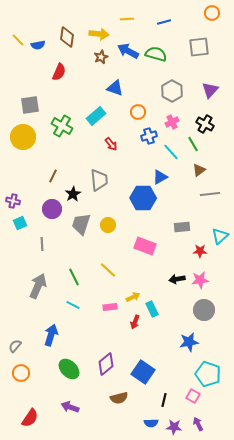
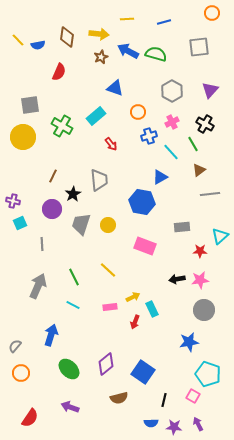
blue hexagon at (143, 198): moved 1 px left, 4 px down; rotated 10 degrees clockwise
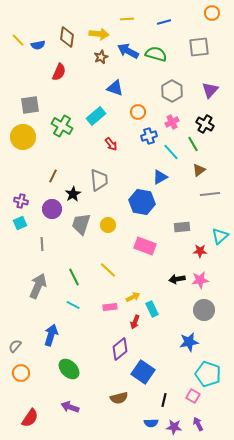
purple cross at (13, 201): moved 8 px right
purple diamond at (106, 364): moved 14 px right, 15 px up
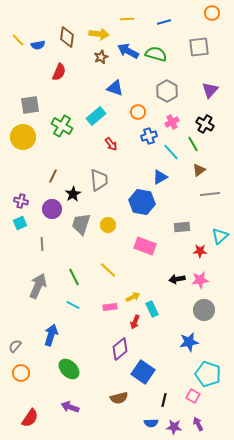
gray hexagon at (172, 91): moved 5 px left
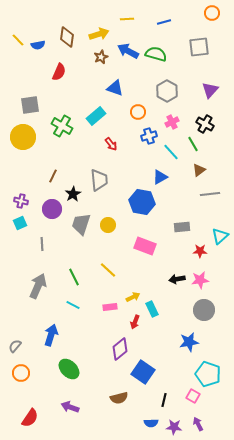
yellow arrow at (99, 34): rotated 24 degrees counterclockwise
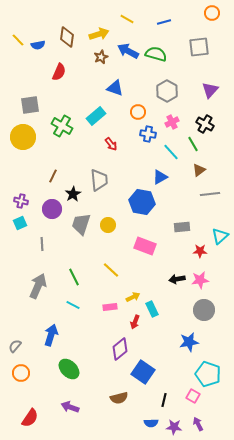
yellow line at (127, 19): rotated 32 degrees clockwise
blue cross at (149, 136): moved 1 px left, 2 px up; rotated 28 degrees clockwise
yellow line at (108, 270): moved 3 px right
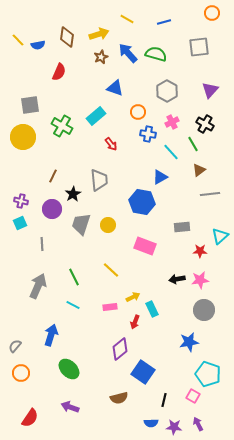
blue arrow at (128, 51): moved 2 px down; rotated 20 degrees clockwise
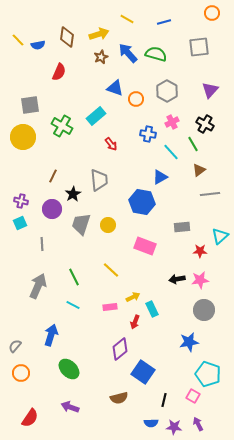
orange circle at (138, 112): moved 2 px left, 13 px up
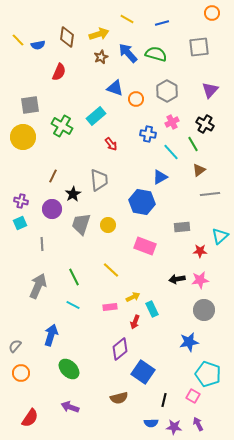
blue line at (164, 22): moved 2 px left, 1 px down
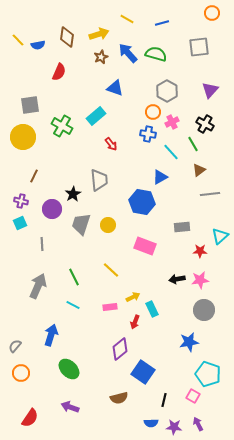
orange circle at (136, 99): moved 17 px right, 13 px down
brown line at (53, 176): moved 19 px left
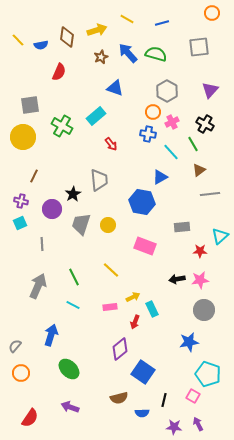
yellow arrow at (99, 34): moved 2 px left, 4 px up
blue semicircle at (38, 45): moved 3 px right
blue semicircle at (151, 423): moved 9 px left, 10 px up
